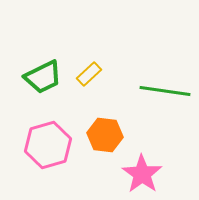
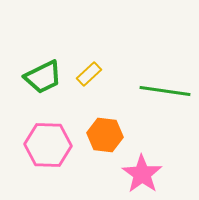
pink hexagon: rotated 18 degrees clockwise
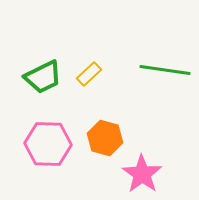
green line: moved 21 px up
orange hexagon: moved 3 px down; rotated 8 degrees clockwise
pink hexagon: moved 1 px up
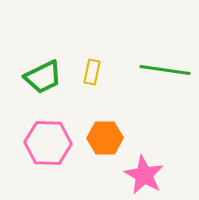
yellow rectangle: moved 3 px right, 2 px up; rotated 35 degrees counterclockwise
orange hexagon: rotated 16 degrees counterclockwise
pink hexagon: moved 1 px up
pink star: moved 2 px right, 1 px down; rotated 6 degrees counterclockwise
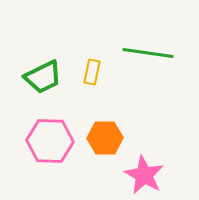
green line: moved 17 px left, 17 px up
pink hexagon: moved 2 px right, 2 px up
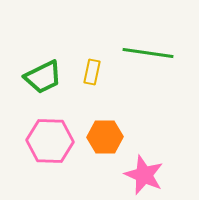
orange hexagon: moved 1 px up
pink star: rotated 6 degrees counterclockwise
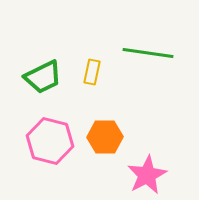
pink hexagon: rotated 12 degrees clockwise
pink star: moved 3 px right; rotated 21 degrees clockwise
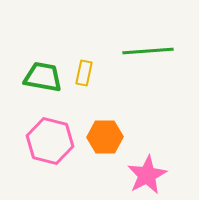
green line: moved 2 px up; rotated 12 degrees counterclockwise
yellow rectangle: moved 8 px left, 1 px down
green trapezoid: rotated 144 degrees counterclockwise
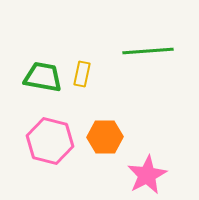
yellow rectangle: moved 2 px left, 1 px down
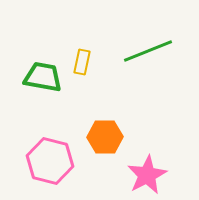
green line: rotated 18 degrees counterclockwise
yellow rectangle: moved 12 px up
pink hexagon: moved 20 px down
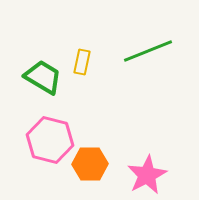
green trapezoid: rotated 21 degrees clockwise
orange hexagon: moved 15 px left, 27 px down
pink hexagon: moved 21 px up
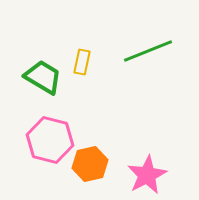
orange hexagon: rotated 12 degrees counterclockwise
